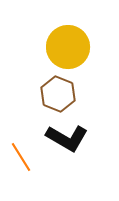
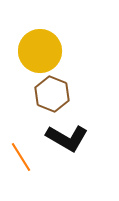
yellow circle: moved 28 px left, 4 px down
brown hexagon: moved 6 px left
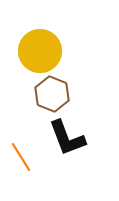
black L-shape: rotated 39 degrees clockwise
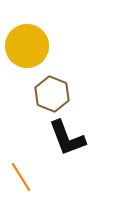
yellow circle: moved 13 px left, 5 px up
orange line: moved 20 px down
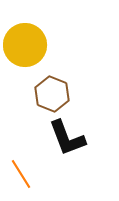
yellow circle: moved 2 px left, 1 px up
orange line: moved 3 px up
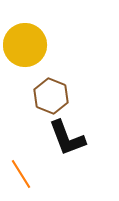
brown hexagon: moved 1 px left, 2 px down
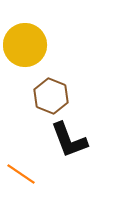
black L-shape: moved 2 px right, 2 px down
orange line: rotated 24 degrees counterclockwise
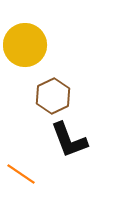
brown hexagon: moved 2 px right; rotated 12 degrees clockwise
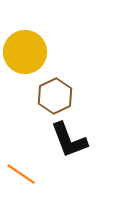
yellow circle: moved 7 px down
brown hexagon: moved 2 px right
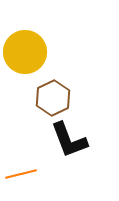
brown hexagon: moved 2 px left, 2 px down
orange line: rotated 48 degrees counterclockwise
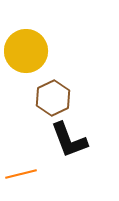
yellow circle: moved 1 px right, 1 px up
